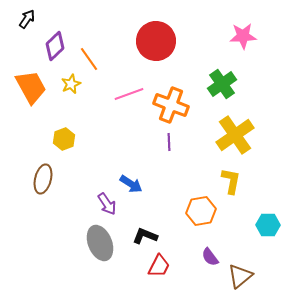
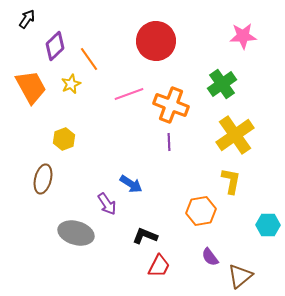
gray ellipse: moved 24 px left, 10 px up; rotated 52 degrees counterclockwise
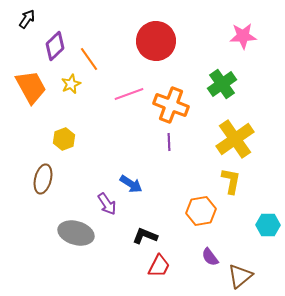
yellow cross: moved 4 px down
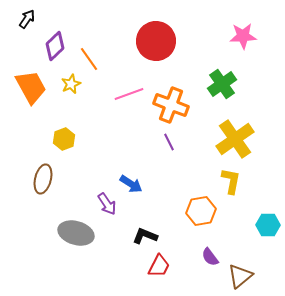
purple line: rotated 24 degrees counterclockwise
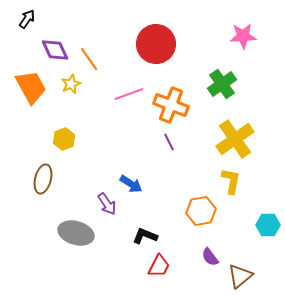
red circle: moved 3 px down
purple diamond: moved 4 px down; rotated 72 degrees counterclockwise
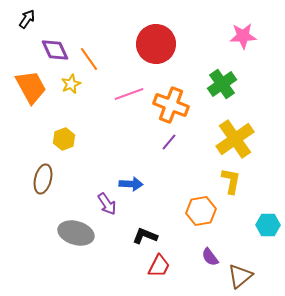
purple line: rotated 66 degrees clockwise
blue arrow: rotated 30 degrees counterclockwise
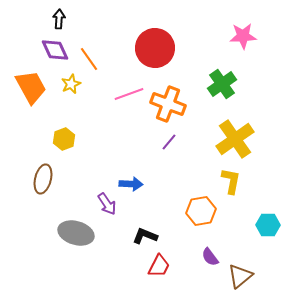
black arrow: moved 32 px right; rotated 30 degrees counterclockwise
red circle: moved 1 px left, 4 px down
orange cross: moved 3 px left, 1 px up
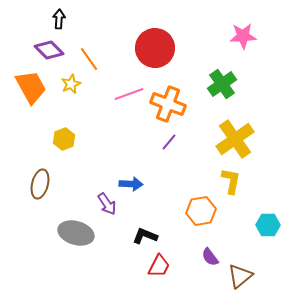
purple diamond: moved 6 px left; rotated 20 degrees counterclockwise
brown ellipse: moved 3 px left, 5 px down
